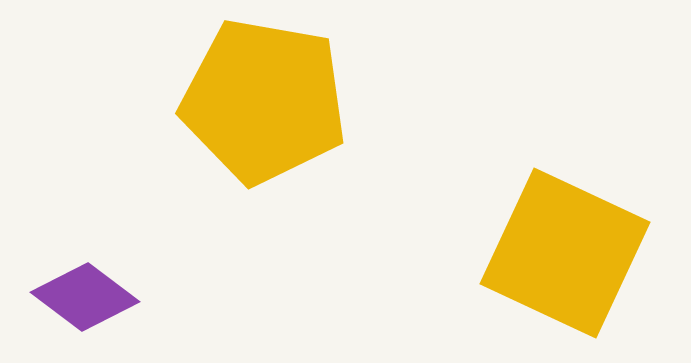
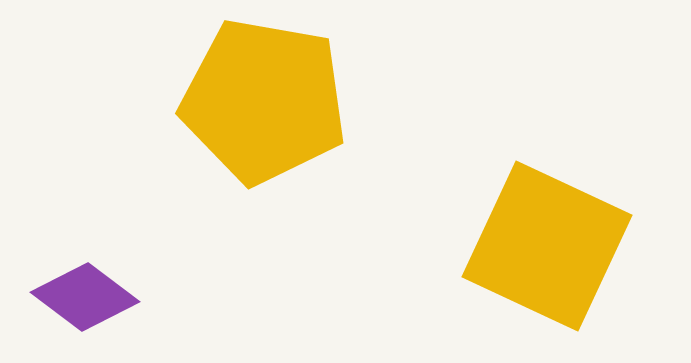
yellow square: moved 18 px left, 7 px up
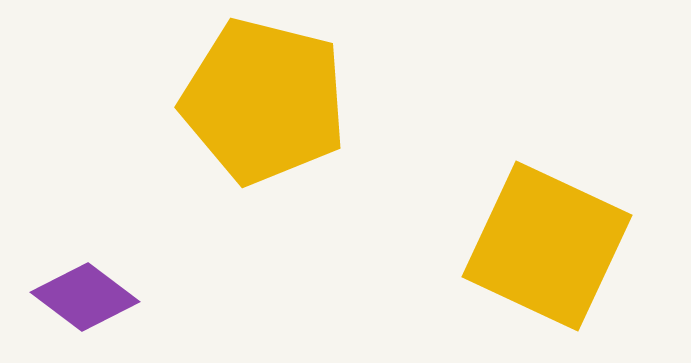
yellow pentagon: rotated 4 degrees clockwise
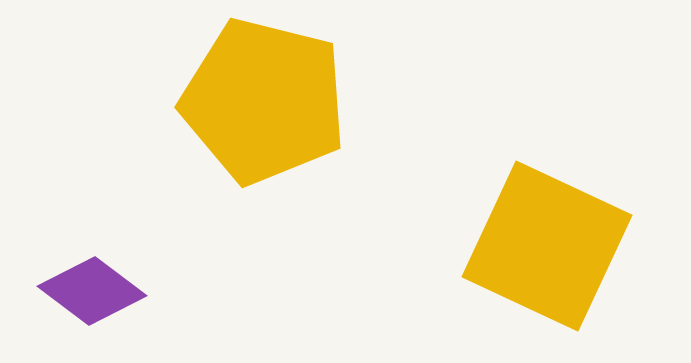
purple diamond: moved 7 px right, 6 px up
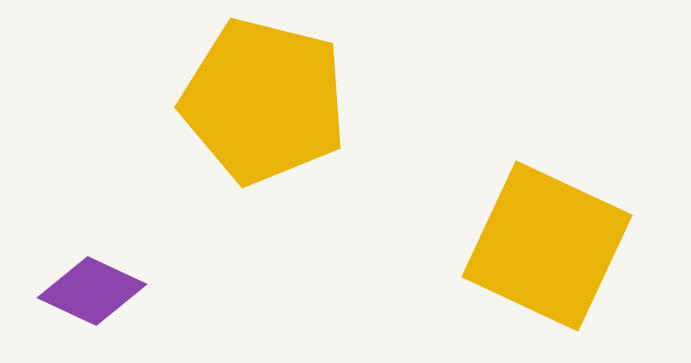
purple diamond: rotated 12 degrees counterclockwise
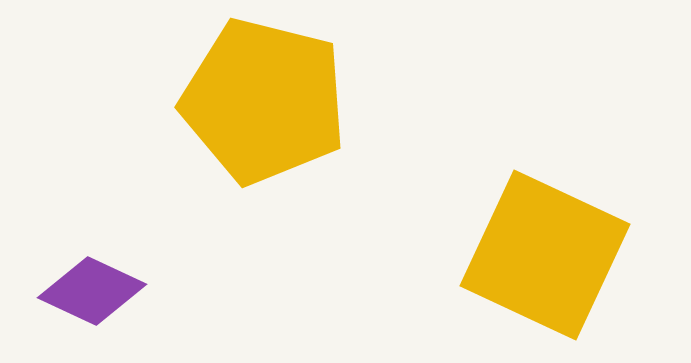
yellow square: moved 2 px left, 9 px down
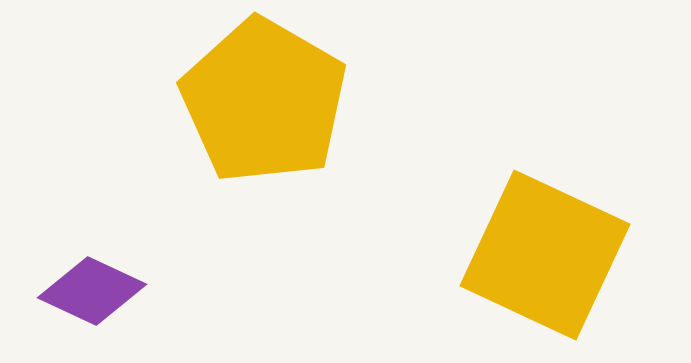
yellow pentagon: rotated 16 degrees clockwise
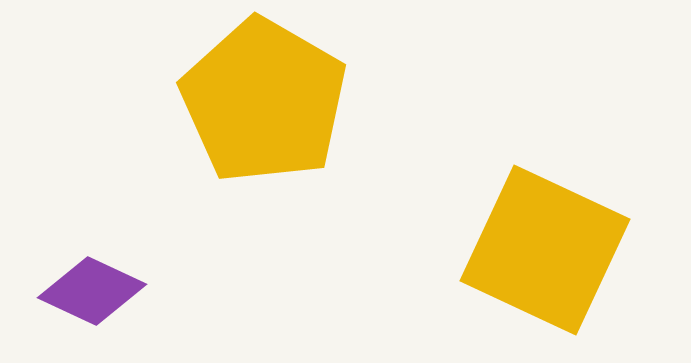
yellow square: moved 5 px up
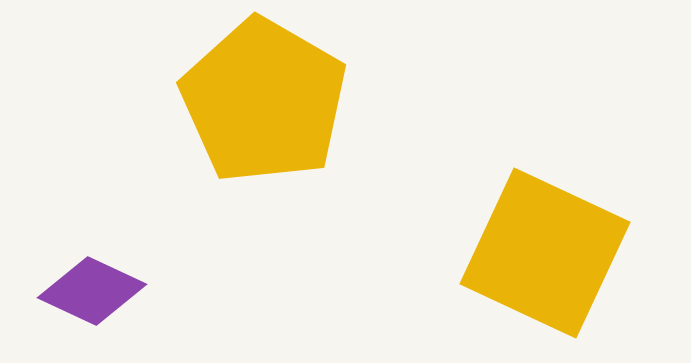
yellow square: moved 3 px down
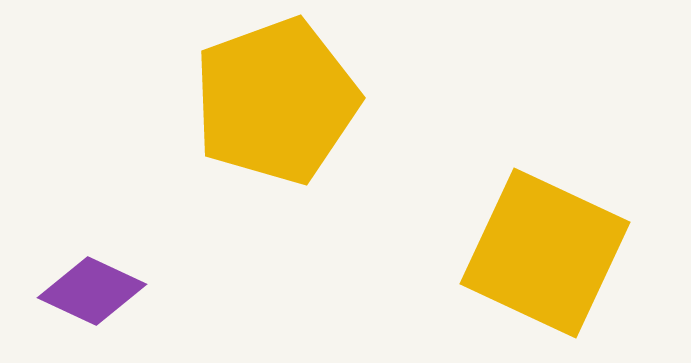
yellow pentagon: moved 12 px right; rotated 22 degrees clockwise
